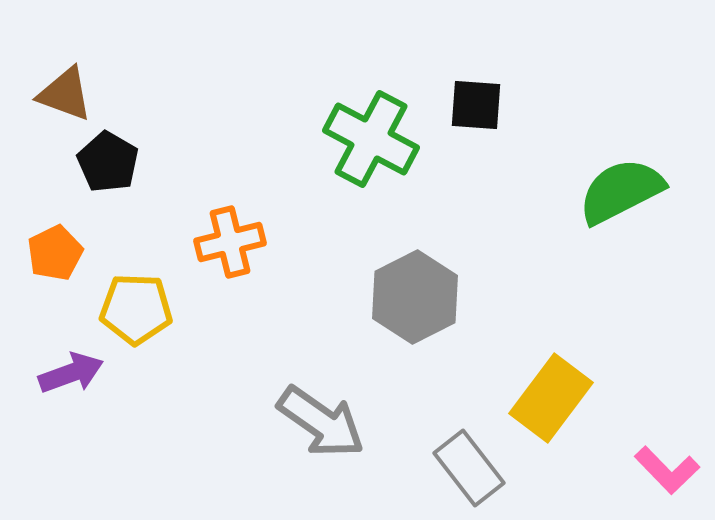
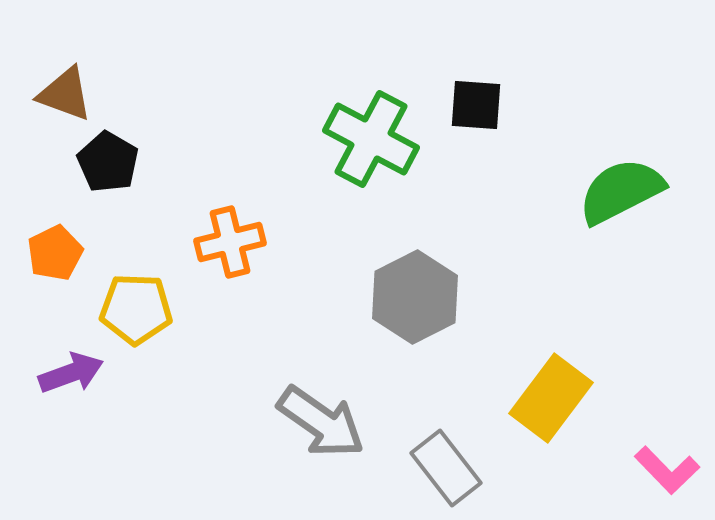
gray rectangle: moved 23 px left
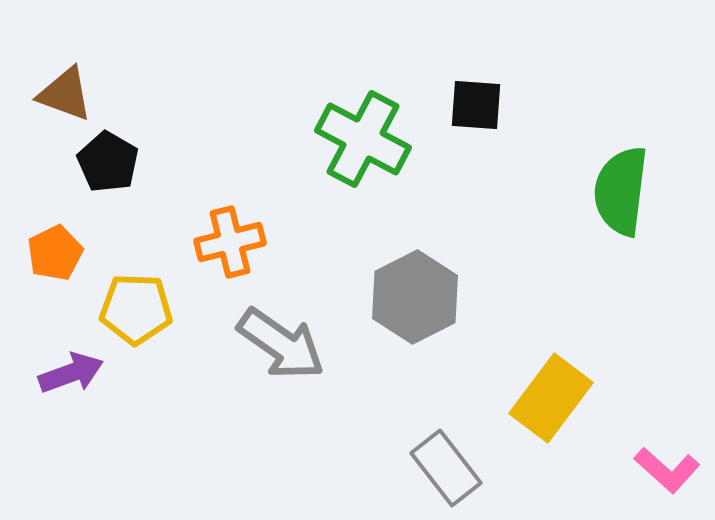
green cross: moved 8 px left
green semicircle: rotated 56 degrees counterclockwise
gray arrow: moved 40 px left, 78 px up
pink L-shape: rotated 4 degrees counterclockwise
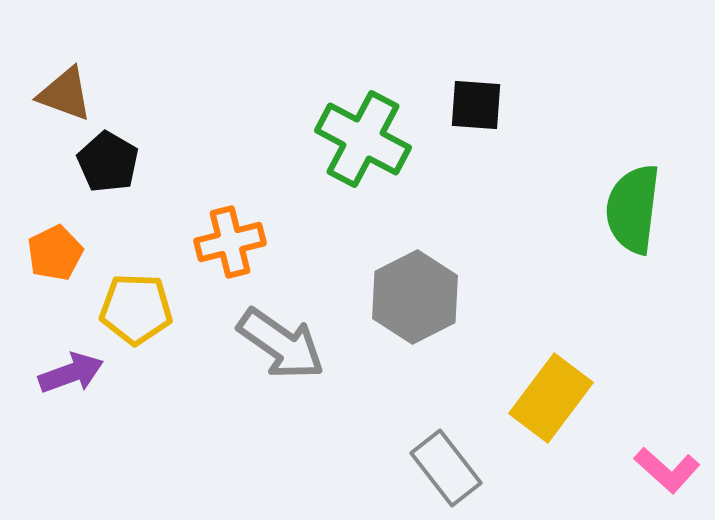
green semicircle: moved 12 px right, 18 px down
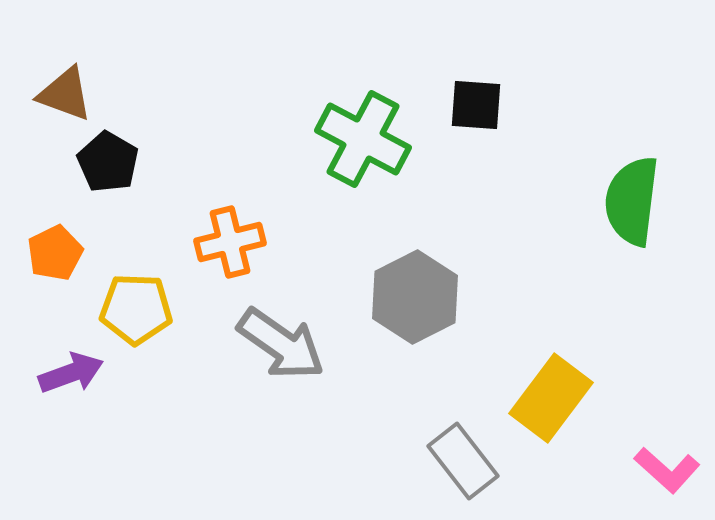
green semicircle: moved 1 px left, 8 px up
gray rectangle: moved 17 px right, 7 px up
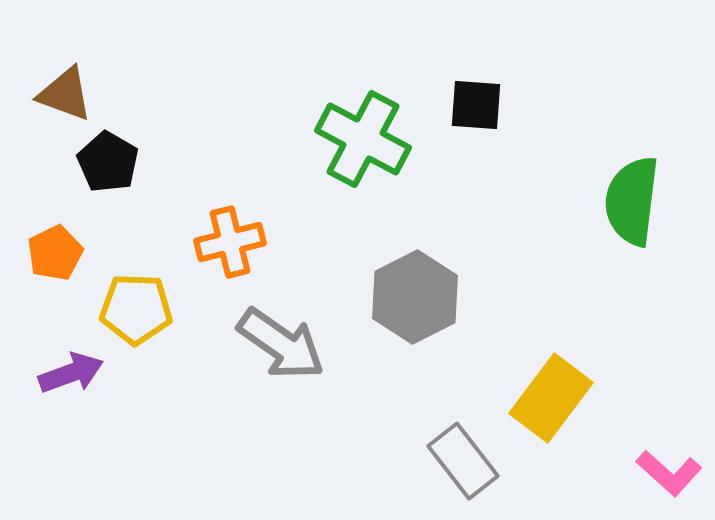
pink L-shape: moved 2 px right, 3 px down
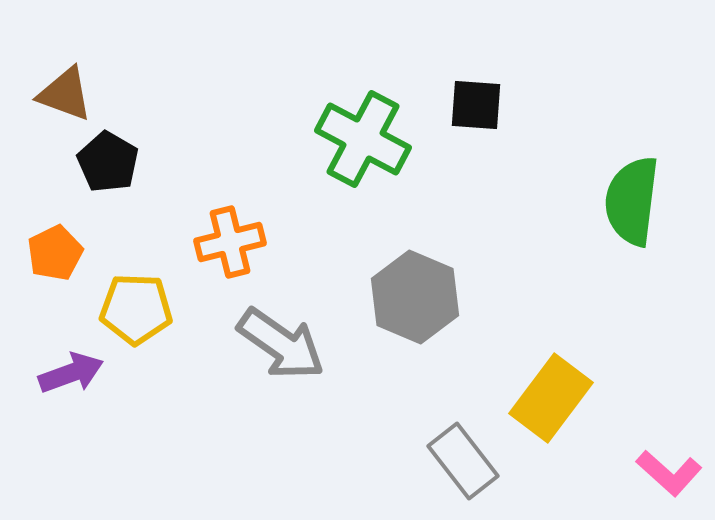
gray hexagon: rotated 10 degrees counterclockwise
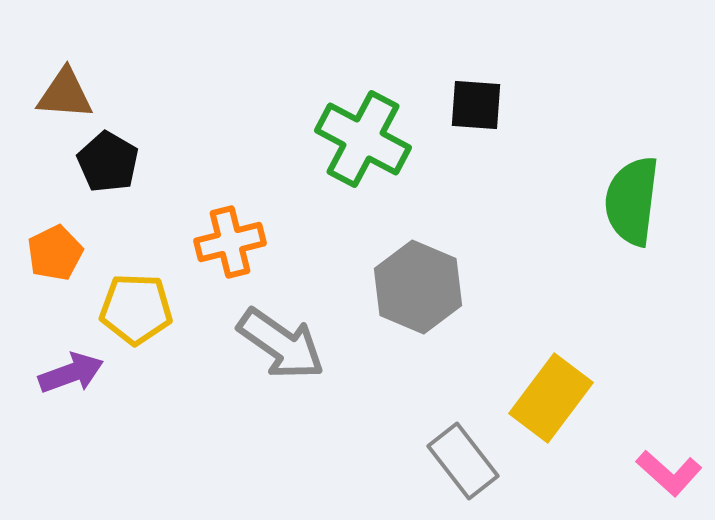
brown triangle: rotated 16 degrees counterclockwise
gray hexagon: moved 3 px right, 10 px up
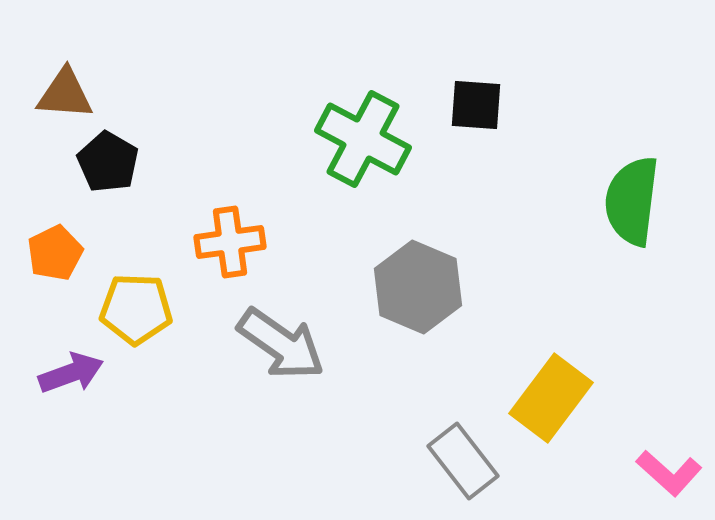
orange cross: rotated 6 degrees clockwise
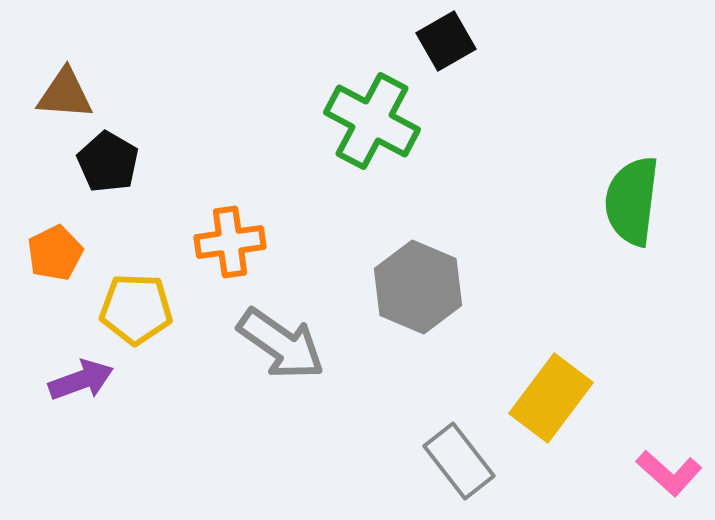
black square: moved 30 px left, 64 px up; rotated 34 degrees counterclockwise
green cross: moved 9 px right, 18 px up
purple arrow: moved 10 px right, 7 px down
gray rectangle: moved 4 px left
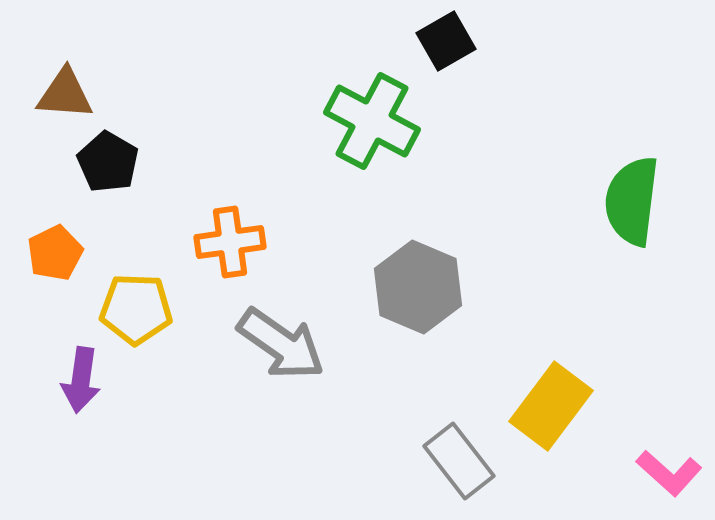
purple arrow: rotated 118 degrees clockwise
yellow rectangle: moved 8 px down
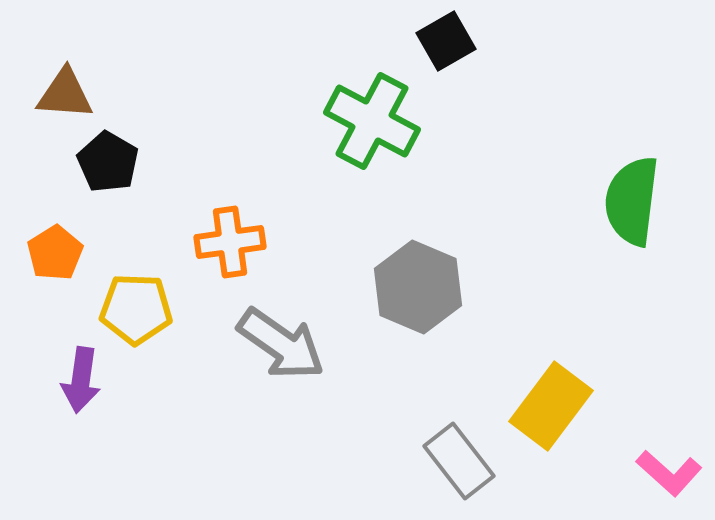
orange pentagon: rotated 6 degrees counterclockwise
